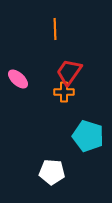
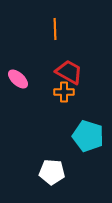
red trapezoid: rotated 84 degrees clockwise
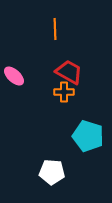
pink ellipse: moved 4 px left, 3 px up
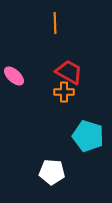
orange line: moved 6 px up
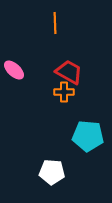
pink ellipse: moved 6 px up
cyan pentagon: rotated 12 degrees counterclockwise
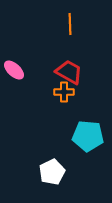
orange line: moved 15 px right, 1 px down
white pentagon: rotated 30 degrees counterclockwise
